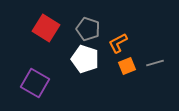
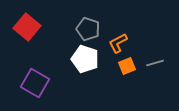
red square: moved 19 px left, 1 px up; rotated 8 degrees clockwise
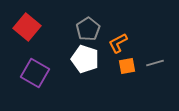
gray pentagon: rotated 20 degrees clockwise
orange square: rotated 12 degrees clockwise
purple square: moved 10 px up
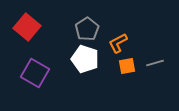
gray pentagon: moved 1 px left
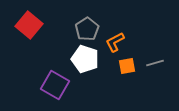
red square: moved 2 px right, 2 px up
orange L-shape: moved 3 px left, 1 px up
purple square: moved 20 px right, 12 px down
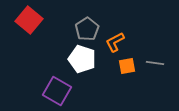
red square: moved 5 px up
white pentagon: moved 3 px left
gray line: rotated 24 degrees clockwise
purple square: moved 2 px right, 6 px down
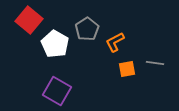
white pentagon: moved 27 px left, 15 px up; rotated 12 degrees clockwise
orange square: moved 3 px down
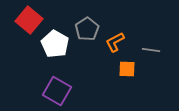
gray line: moved 4 px left, 13 px up
orange square: rotated 12 degrees clockwise
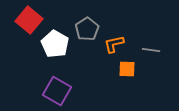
orange L-shape: moved 1 px left, 2 px down; rotated 15 degrees clockwise
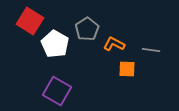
red square: moved 1 px right, 1 px down; rotated 8 degrees counterclockwise
orange L-shape: rotated 40 degrees clockwise
